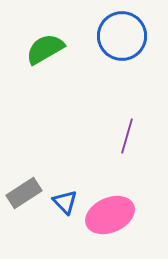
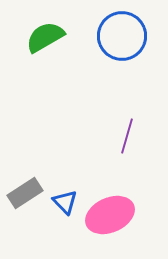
green semicircle: moved 12 px up
gray rectangle: moved 1 px right
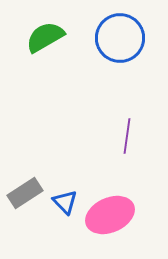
blue circle: moved 2 px left, 2 px down
purple line: rotated 8 degrees counterclockwise
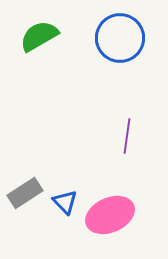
green semicircle: moved 6 px left, 1 px up
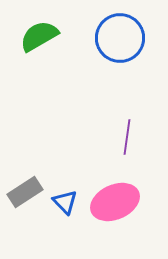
purple line: moved 1 px down
gray rectangle: moved 1 px up
pink ellipse: moved 5 px right, 13 px up
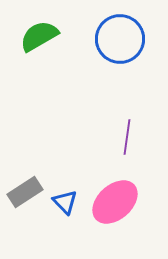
blue circle: moved 1 px down
pink ellipse: rotated 18 degrees counterclockwise
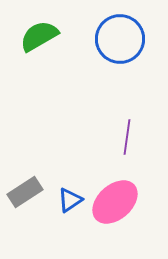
blue triangle: moved 5 px right, 2 px up; rotated 40 degrees clockwise
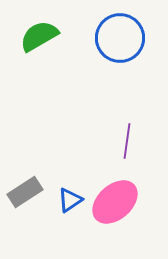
blue circle: moved 1 px up
purple line: moved 4 px down
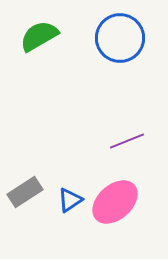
purple line: rotated 60 degrees clockwise
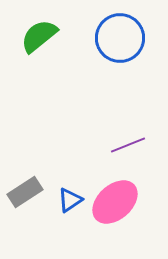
green semicircle: rotated 9 degrees counterclockwise
purple line: moved 1 px right, 4 px down
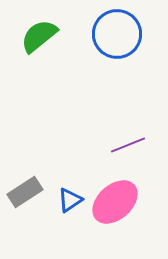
blue circle: moved 3 px left, 4 px up
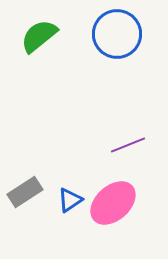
pink ellipse: moved 2 px left, 1 px down
